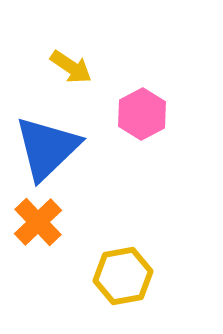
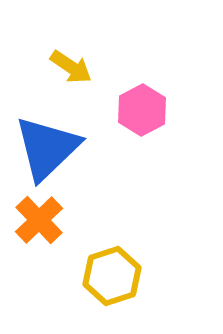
pink hexagon: moved 4 px up
orange cross: moved 1 px right, 2 px up
yellow hexagon: moved 11 px left; rotated 8 degrees counterclockwise
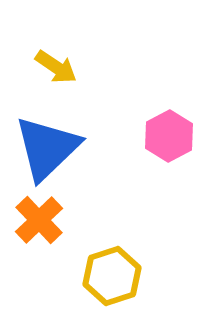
yellow arrow: moved 15 px left
pink hexagon: moved 27 px right, 26 px down
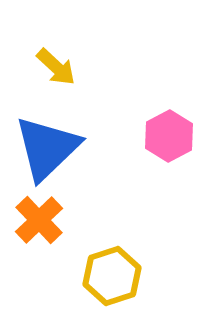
yellow arrow: rotated 9 degrees clockwise
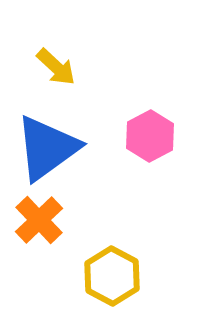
pink hexagon: moved 19 px left
blue triangle: rotated 8 degrees clockwise
yellow hexagon: rotated 14 degrees counterclockwise
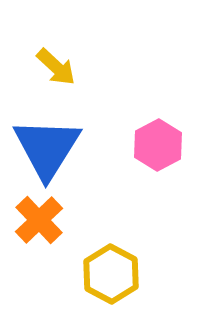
pink hexagon: moved 8 px right, 9 px down
blue triangle: rotated 22 degrees counterclockwise
yellow hexagon: moved 1 px left, 2 px up
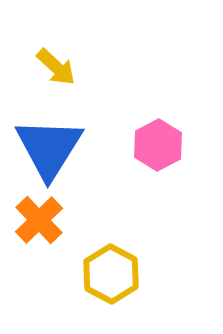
blue triangle: moved 2 px right
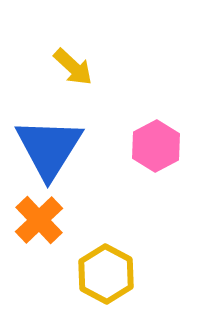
yellow arrow: moved 17 px right
pink hexagon: moved 2 px left, 1 px down
yellow hexagon: moved 5 px left
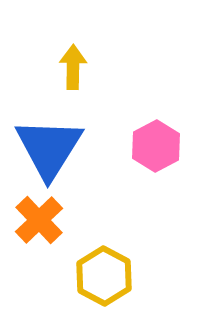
yellow arrow: rotated 132 degrees counterclockwise
yellow hexagon: moved 2 px left, 2 px down
